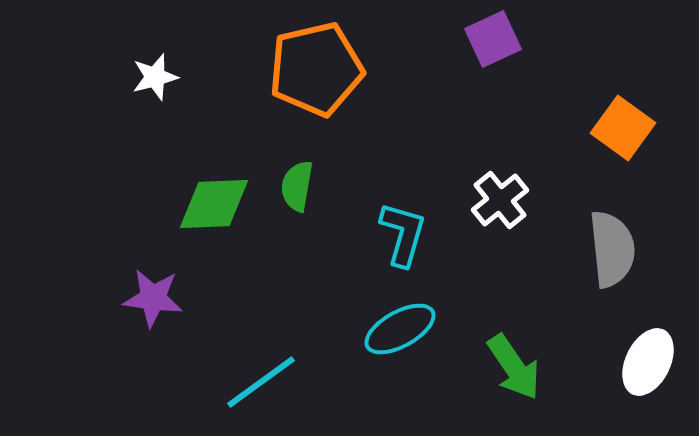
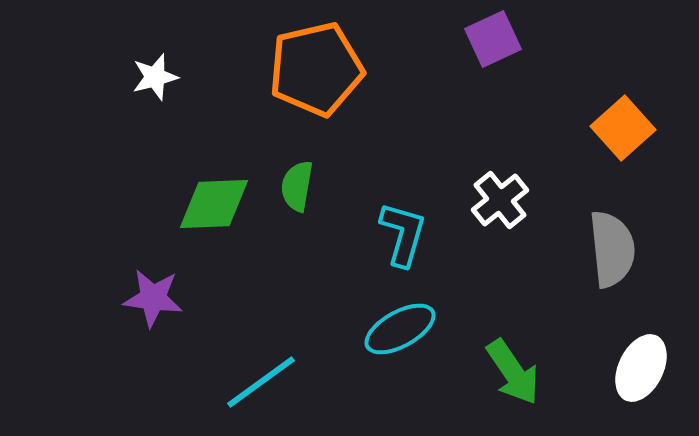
orange square: rotated 12 degrees clockwise
white ellipse: moved 7 px left, 6 px down
green arrow: moved 1 px left, 5 px down
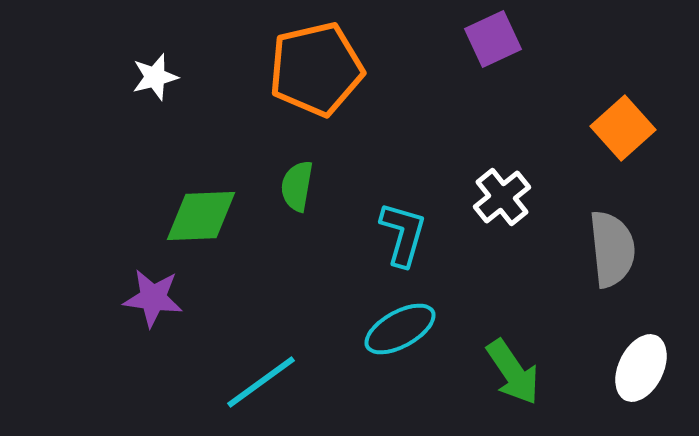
white cross: moved 2 px right, 3 px up
green diamond: moved 13 px left, 12 px down
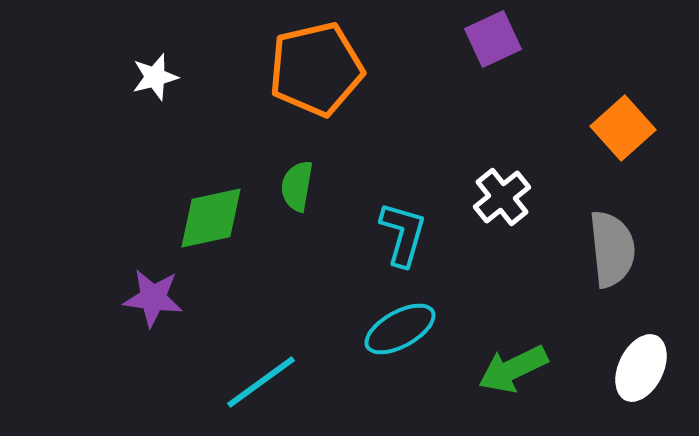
green diamond: moved 10 px right, 2 px down; rotated 10 degrees counterclockwise
green arrow: moved 3 px up; rotated 98 degrees clockwise
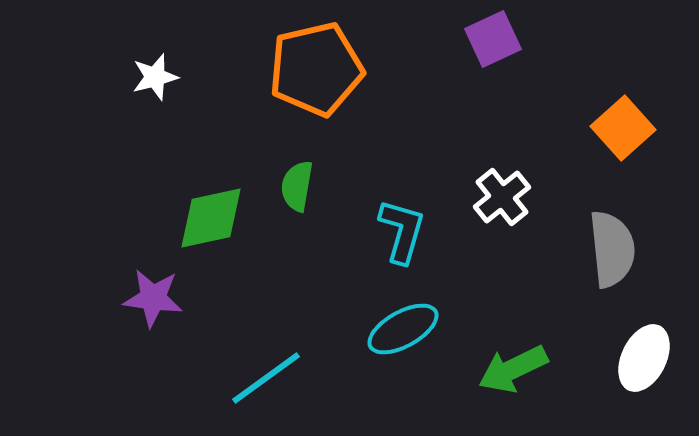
cyan L-shape: moved 1 px left, 3 px up
cyan ellipse: moved 3 px right
white ellipse: moved 3 px right, 10 px up
cyan line: moved 5 px right, 4 px up
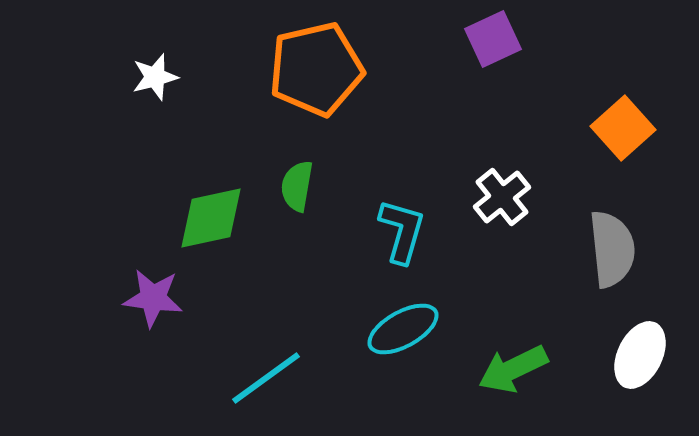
white ellipse: moved 4 px left, 3 px up
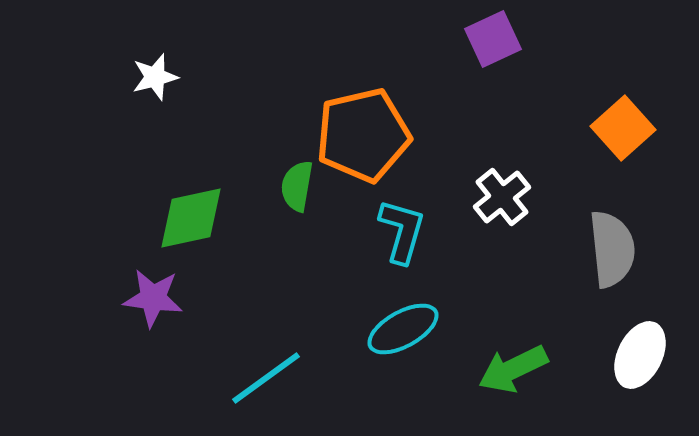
orange pentagon: moved 47 px right, 66 px down
green diamond: moved 20 px left
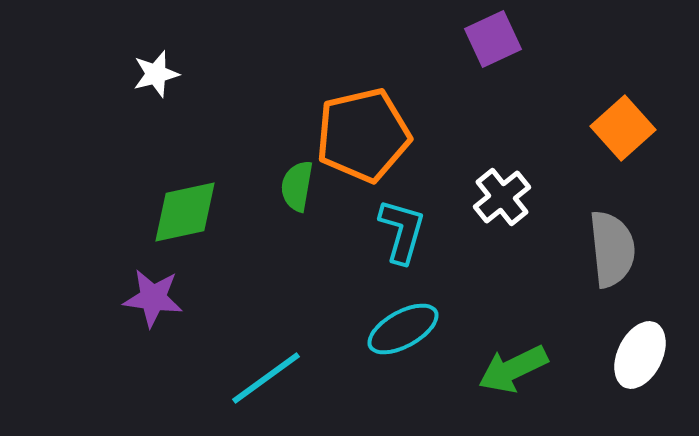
white star: moved 1 px right, 3 px up
green diamond: moved 6 px left, 6 px up
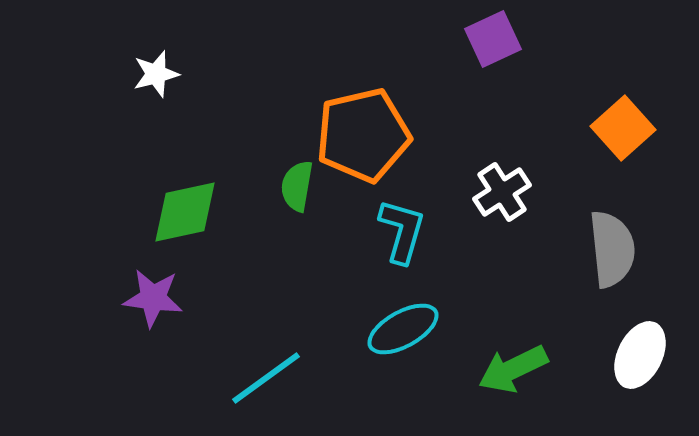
white cross: moved 5 px up; rotated 6 degrees clockwise
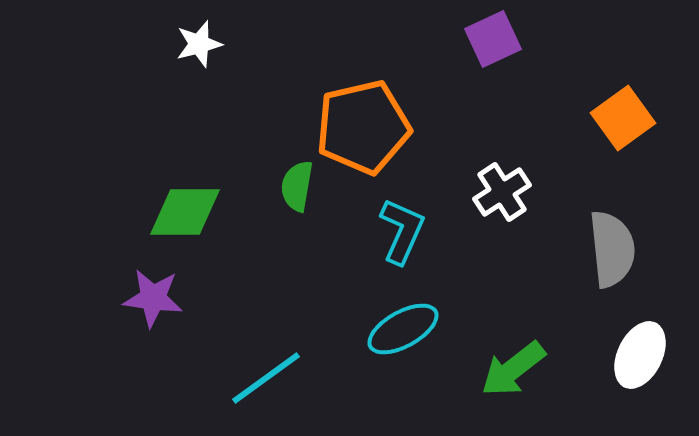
white star: moved 43 px right, 30 px up
orange square: moved 10 px up; rotated 6 degrees clockwise
orange pentagon: moved 8 px up
green diamond: rotated 12 degrees clockwise
cyan L-shape: rotated 8 degrees clockwise
green arrow: rotated 12 degrees counterclockwise
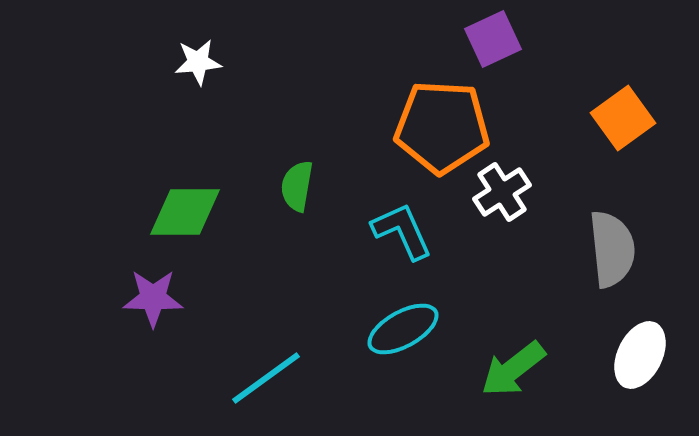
white star: moved 1 px left, 18 px down; rotated 9 degrees clockwise
orange pentagon: moved 79 px right; rotated 16 degrees clockwise
cyan L-shape: rotated 48 degrees counterclockwise
purple star: rotated 6 degrees counterclockwise
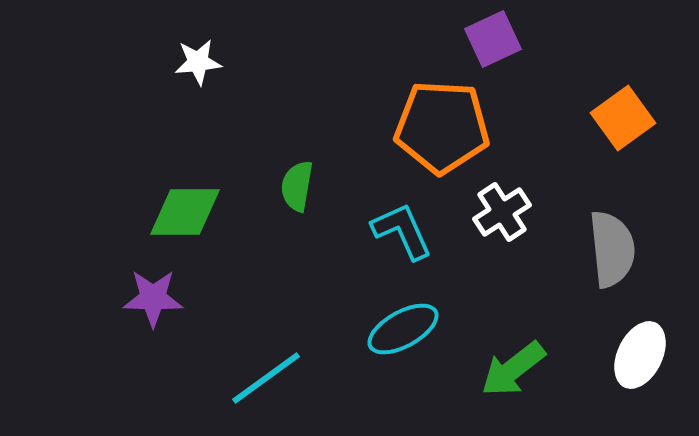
white cross: moved 20 px down
